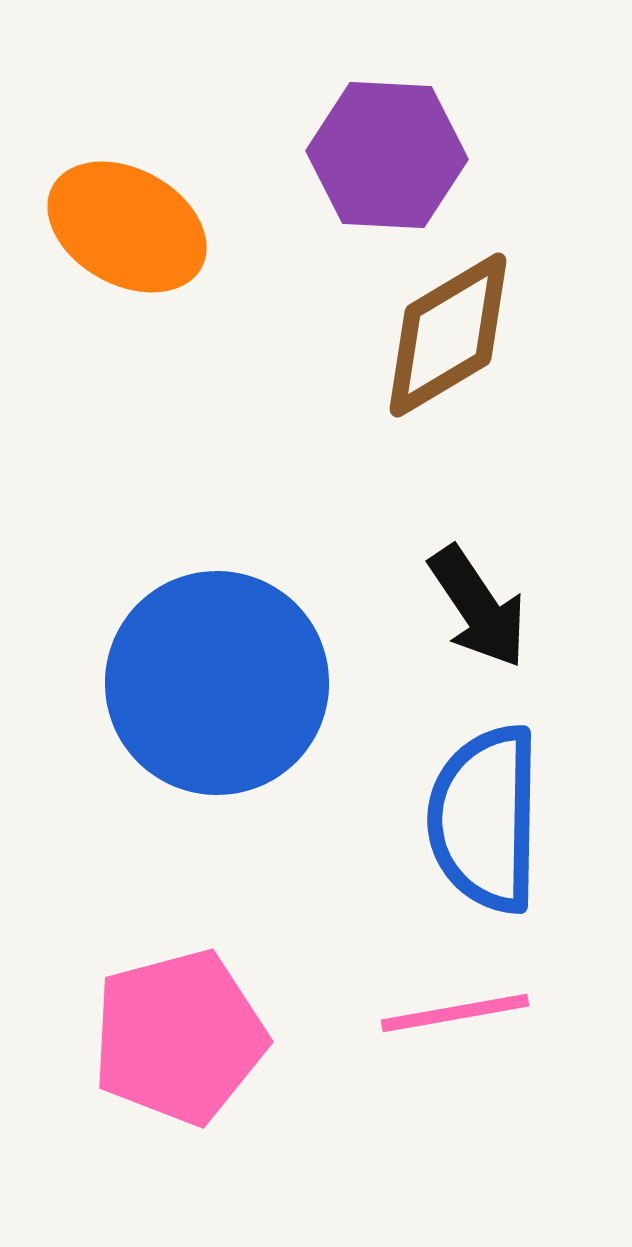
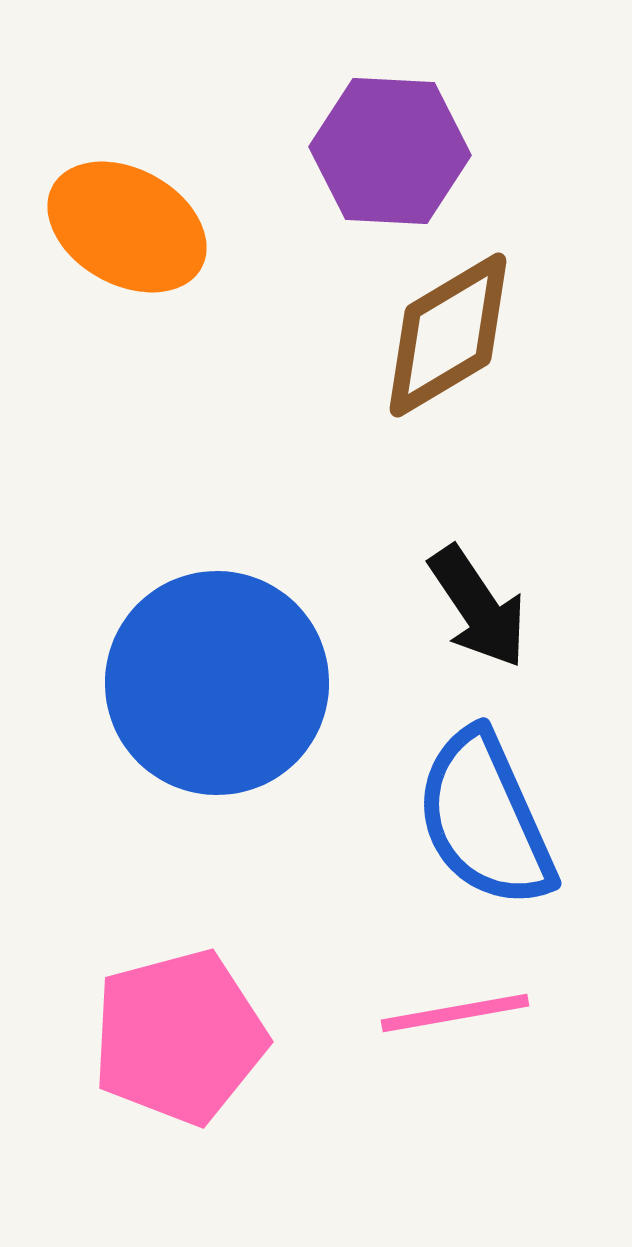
purple hexagon: moved 3 px right, 4 px up
blue semicircle: rotated 25 degrees counterclockwise
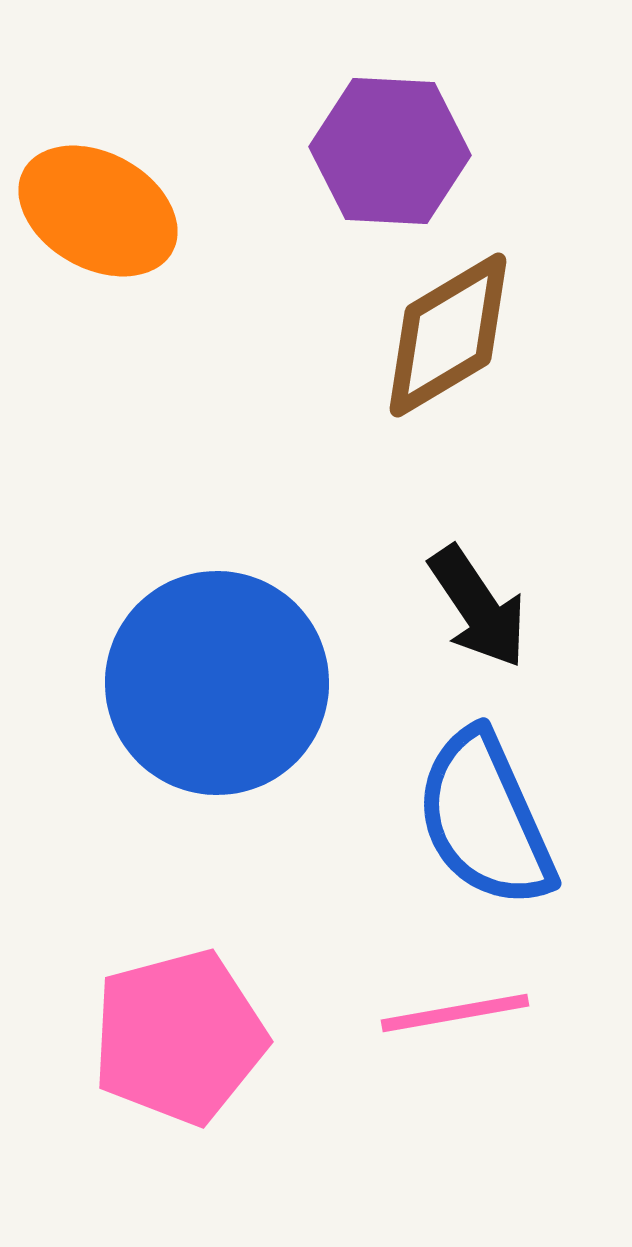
orange ellipse: moved 29 px left, 16 px up
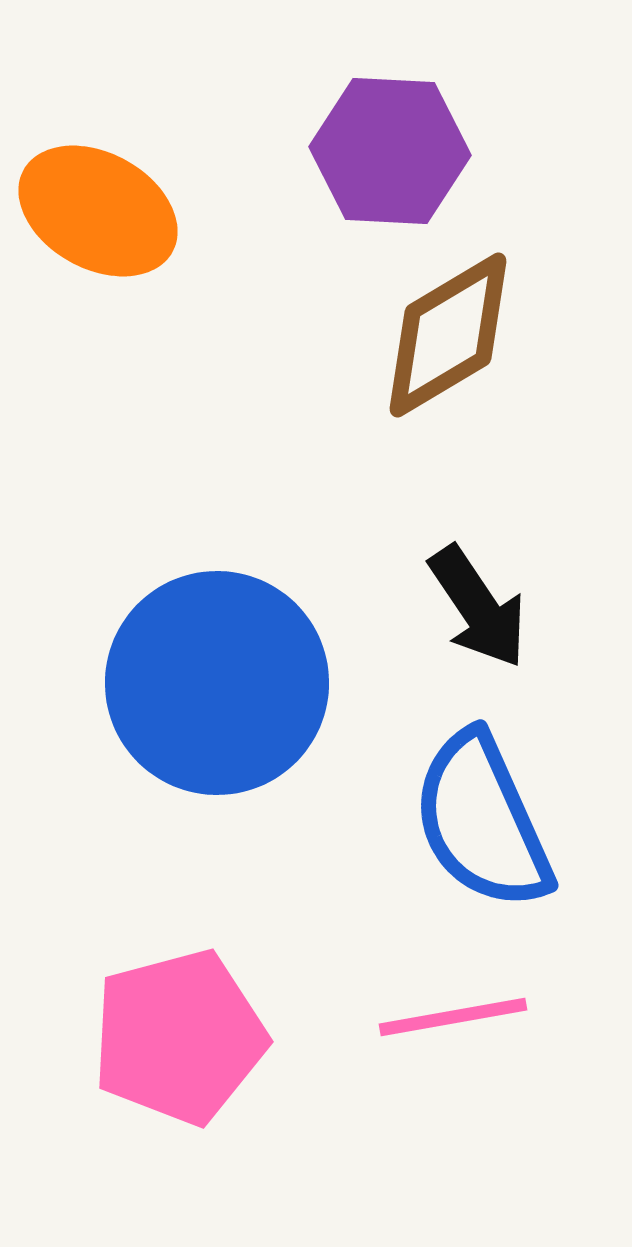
blue semicircle: moved 3 px left, 2 px down
pink line: moved 2 px left, 4 px down
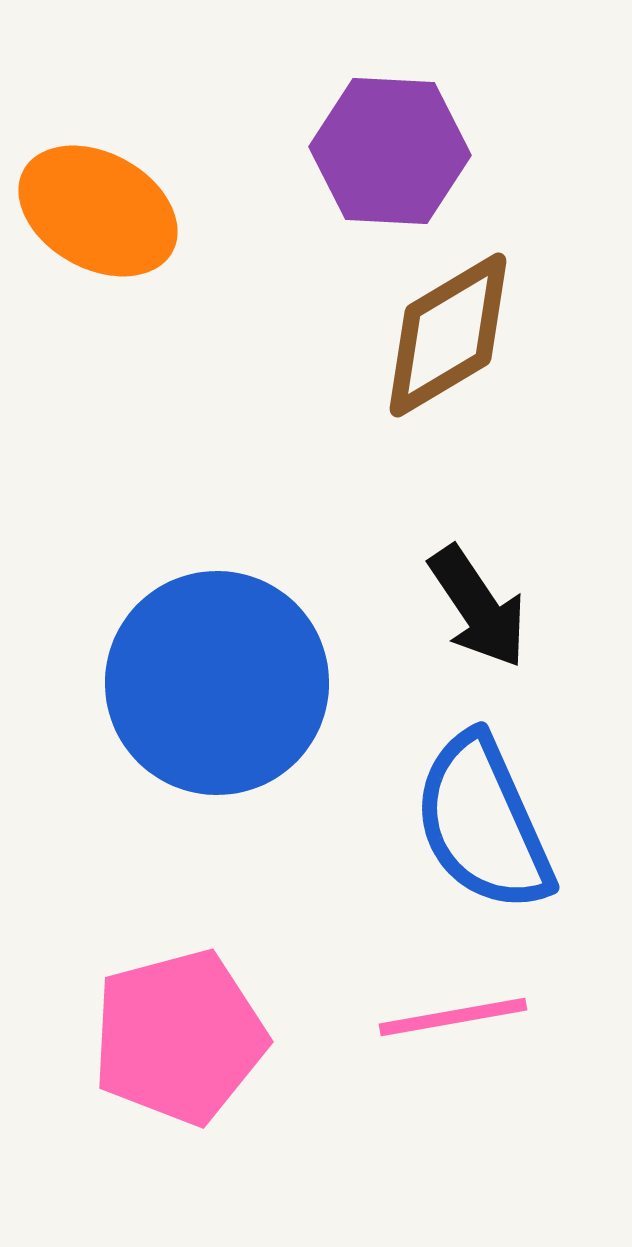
blue semicircle: moved 1 px right, 2 px down
